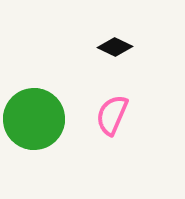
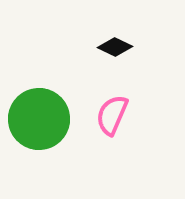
green circle: moved 5 px right
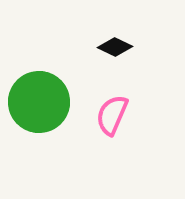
green circle: moved 17 px up
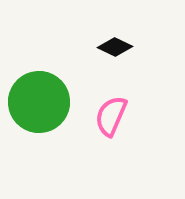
pink semicircle: moved 1 px left, 1 px down
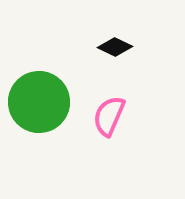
pink semicircle: moved 2 px left
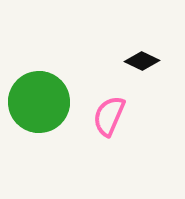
black diamond: moved 27 px right, 14 px down
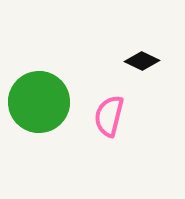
pink semicircle: rotated 9 degrees counterclockwise
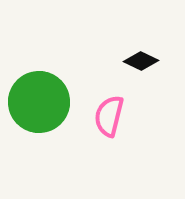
black diamond: moved 1 px left
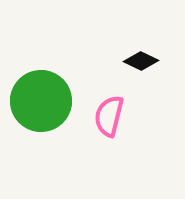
green circle: moved 2 px right, 1 px up
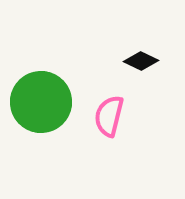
green circle: moved 1 px down
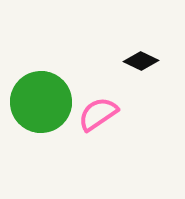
pink semicircle: moved 11 px left, 2 px up; rotated 42 degrees clockwise
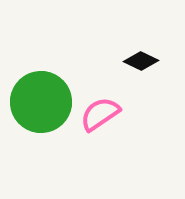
pink semicircle: moved 2 px right
